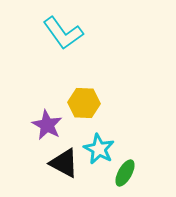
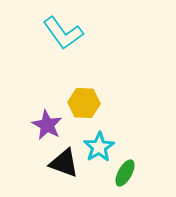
cyan star: moved 2 px up; rotated 12 degrees clockwise
black triangle: rotated 8 degrees counterclockwise
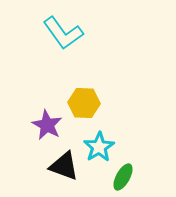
black triangle: moved 3 px down
green ellipse: moved 2 px left, 4 px down
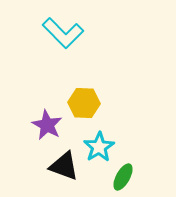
cyan L-shape: rotated 9 degrees counterclockwise
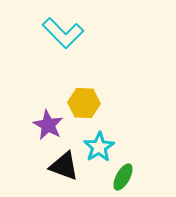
purple star: moved 1 px right
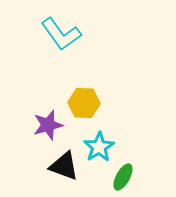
cyan L-shape: moved 2 px left, 1 px down; rotated 9 degrees clockwise
purple star: rotated 28 degrees clockwise
